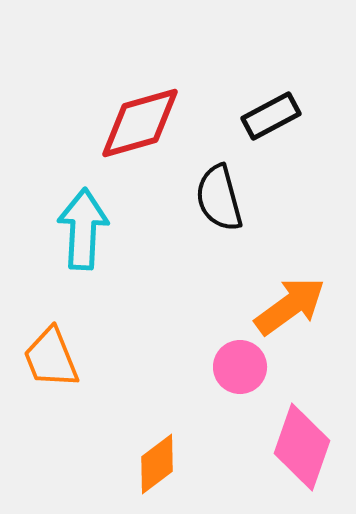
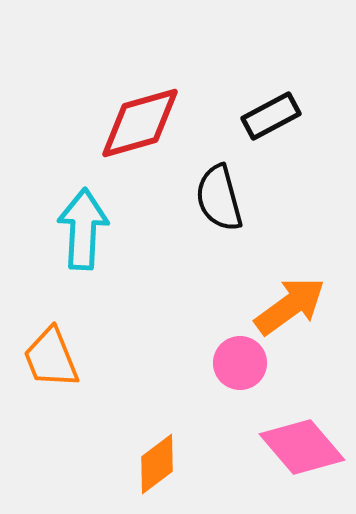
pink circle: moved 4 px up
pink diamond: rotated 60 degrees counterclockwise
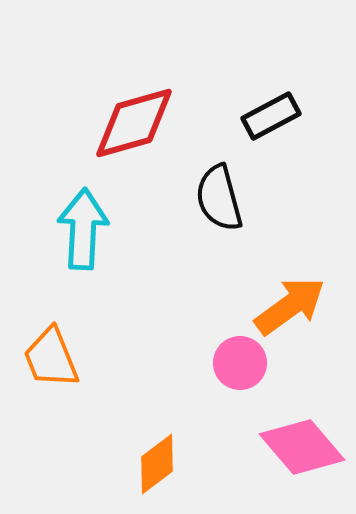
red diamond: moved 6 px left
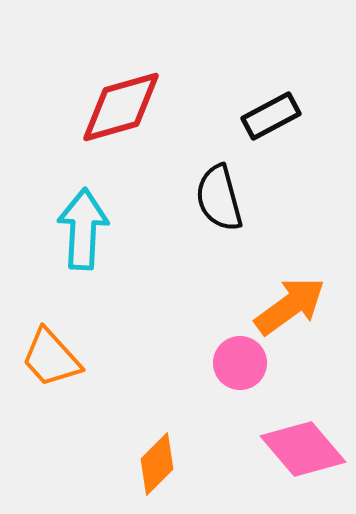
red diamond: moved 13 px left, 16 px up
orange trapezoid: rotated 20 degrees counterclockwise
pink diamond: moved 1 px right, 2 px down
orange diamond: rotated 8 degrees counterclockwise
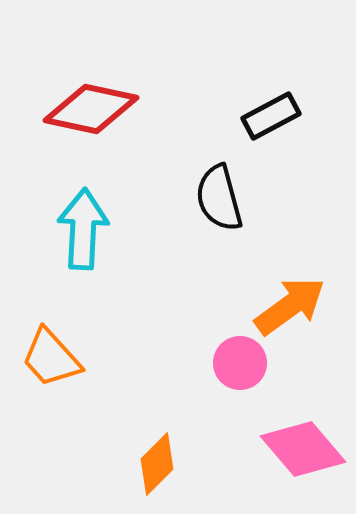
red diamond: moved 30 px left, 2 px down; rotated 28 degrees clockwise
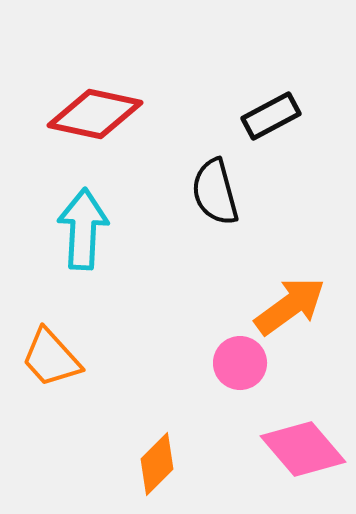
red diamond: moved 4 px right, 5 px down
black semicircle: moved 4 px left, 6 px up
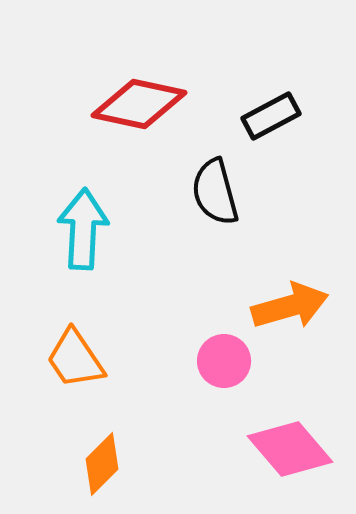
red diamond: moved 44 px right, 10 px up
orange arrow: rotated 20 degrees clockwise
orange trapezoid: moved 24 px right, 1 px down; rotated 8 degrees clockwise
pink circle: moved 16 px left, 2 px up
pink diamond: moved 13 px left
orange diamond: moved 55 px left
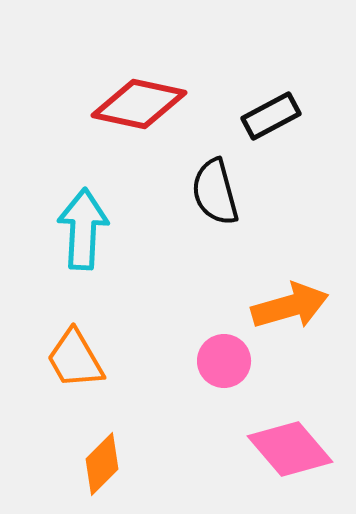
orange trapezoid: rotated 4 degrees clockwise
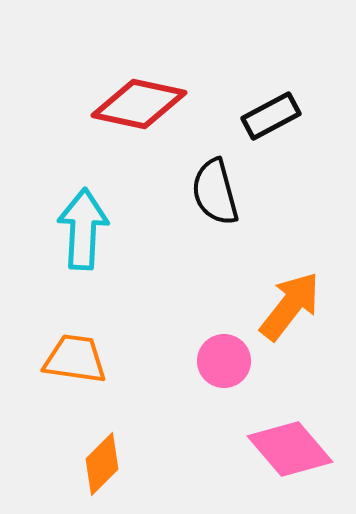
orange arrow: rotated 36 degrees counterclockwise
orange trapezoid: rotated 128 degrees clockwise
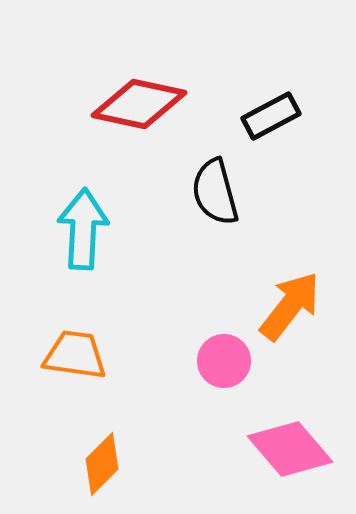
orange trapezoid: moved 4 px up
